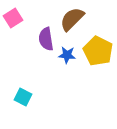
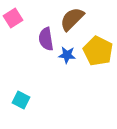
cyan square: moved 2 px left, 3 px down
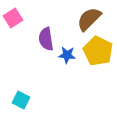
brown semicircle: moved 17 px right
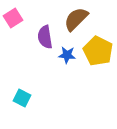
brown semicircle: moved 13 px left
purple semicircle: moved 1 px left, 2 px up
cyan square: moved 1 px right, 2 px up
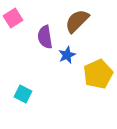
brown semicircle: moved 1 px right, 2 px down
yellow pentagon: moved 23 px down; rotated 20 degrees clockwise
blue star: rotated 30 degrees counterclockwise
cyan square: moved 1 px right, 4 px up
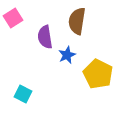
brown semicircle: rotated 36 degrees counterclockwise
yellow pentagon: rotated 20 degrees counterclockwise
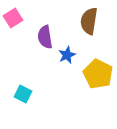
brown semicircle: moved 12 px right
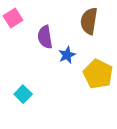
cyan square: rotated 18 degrees clockwise
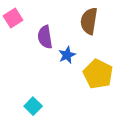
cyan square: moved 10 px right, 12 px down
